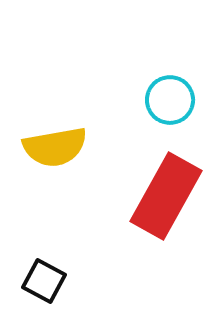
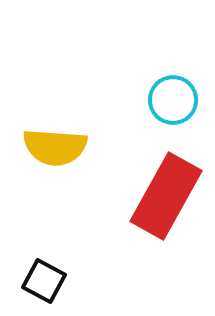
cyan circle: moved 3 px right
yellow semicircle: rotated 14 degrees clockwise
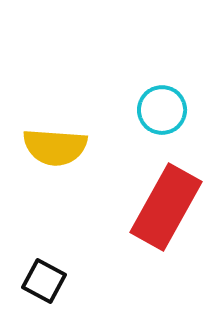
cyan circle: moved 11 px left, 10 px down
red rectangle: moved 11 px down
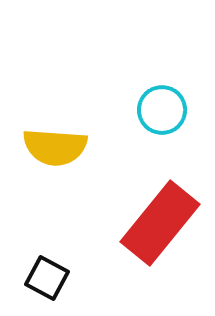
red rectangle: moved 6 px left, 16 px down; rotated 10 degrees clockwise
black square: moved 3 px right, 3 px up
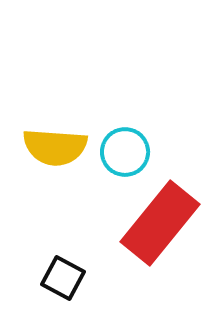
cyan circle: moved 37 px left, 42 px down
black square: moved 16 px right
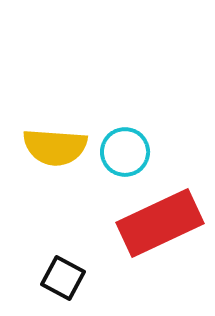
red rectangle: rotated 26 degrees clockwise
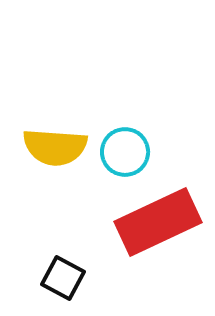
red rectangle: moved 2 px left, 1 px up
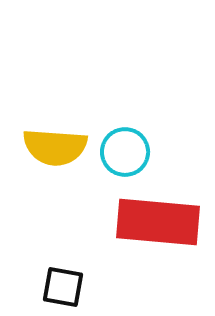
red rectangle: rotated 30 degrees clockwise
black square: moved 9 px down; rotated 18 degrees counterclockwise
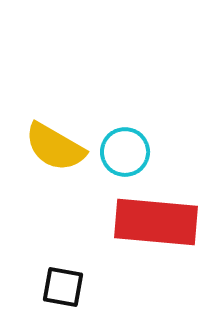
yellow semicircle: rotated 26 degrees clockwise
red rectangle: moved 2 px left
